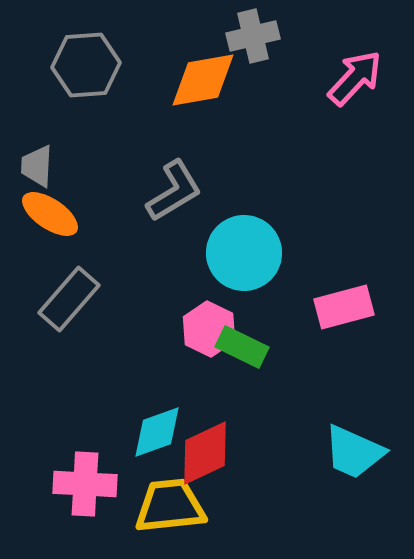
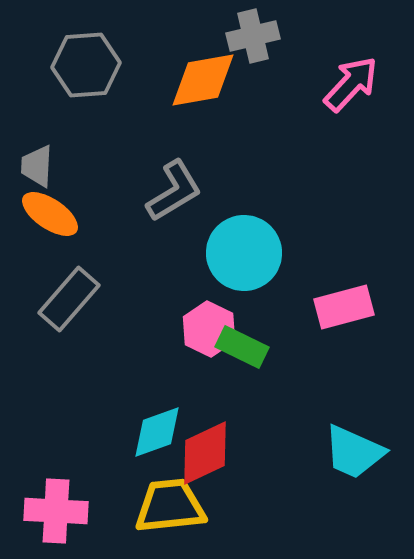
pink arrow: moved 4 px left, 6 px down
pink cross: moved 29 px left, 27 px down
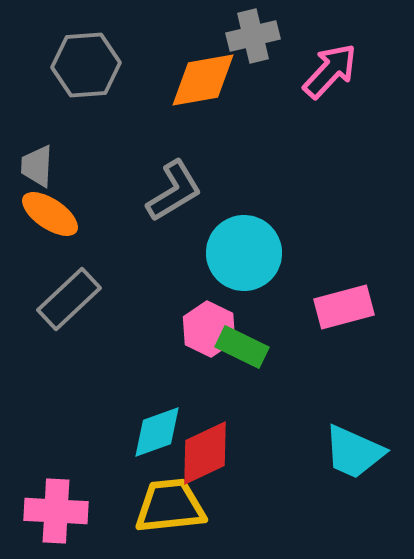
pink arrow: moved 21 px left, 13 px up
gray rectangle: rotated 6 degrees clockwise
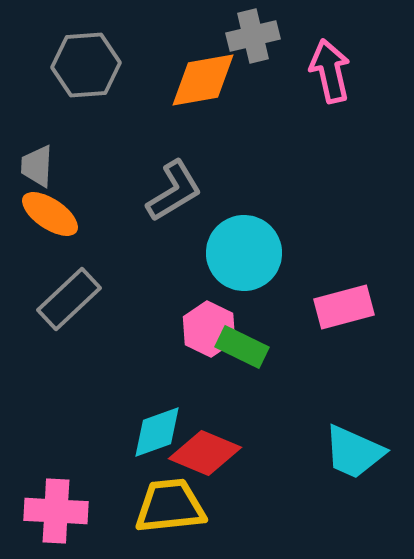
pink arrow: rotated 56 degrees counterclockwise
red diamond: rotated 48 degrees clockwise
